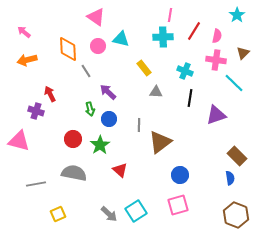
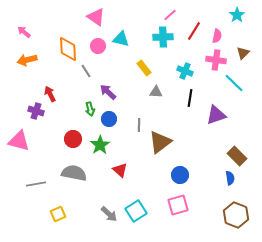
pink line at (170, 15): rotated 40 degrees clockwise
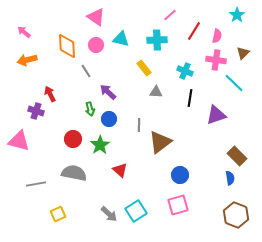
cyan cross at (163, 37): moved 6 px left, 3 px down
pink circle at (98, 46): moved 2 px left, 1 px up
orange diamond at (68, 49): moved 1 px left, 3 px up
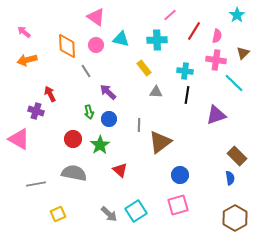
cyan cross at (185, 71): rotated 14 degrees counterclockwise
black line at (190, 98): moved 3 px left, 3 px up
green arrow at (90, 109): moved 1 px left, 3 px down
pink triangle at (19, 141): moved 2 px up; rotated 15 degrees clockwise
brown hexagon at (236, 215): moved 1 px left, 3 px down; rotated 10 degrees clockwise
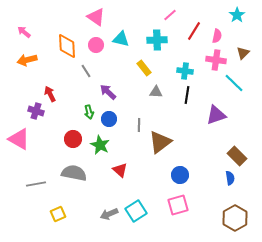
green star at (100, 145): rotated 12 degrees counterclockwise
gray arrow at (109, 214): rotated 114 degrees clockwise
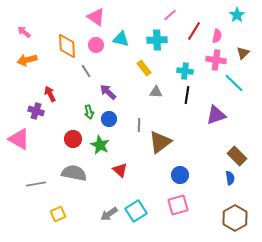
gray arrow at (109, 214): rotated 12 degrees counterclockwise
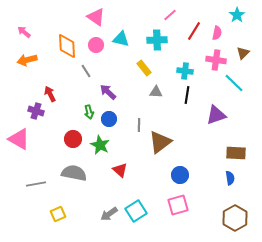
pink semicircle at (217, 36): moved 3 px up
brown rectangle at (237, 156): moved 1 px left, 3 px up; rotated 42 degrees counterclockwise
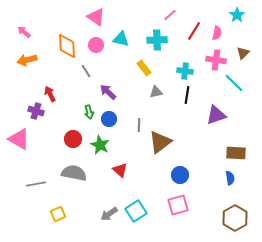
gray triangle at (156, 92): rotated 16 degrees counterclockwise
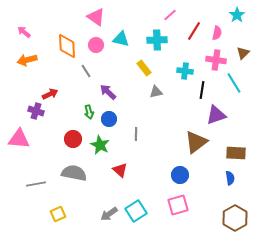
cyan line at (234, 83): rotated 15 degrees clockwise
red arrow at (50, 94): rotated 91 degrees clockwise
black line at (187, 95): moved 15 px right, 5 px up
gray line at (139, 125): moved 3 px left, 9 px down
pink triangle at (19, 139): rotated 25 degrees counterclockwise
brown triangle at (160, 142): moved 36 px right
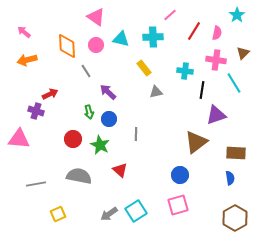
cyan cross at (157, 40): moved 4 px left, 3 px up
gray semicircle at (74, 173): moved 5 px right, 3 px down
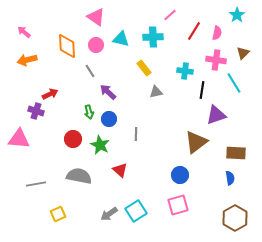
gray line at (86, 71): moved 4 px right
